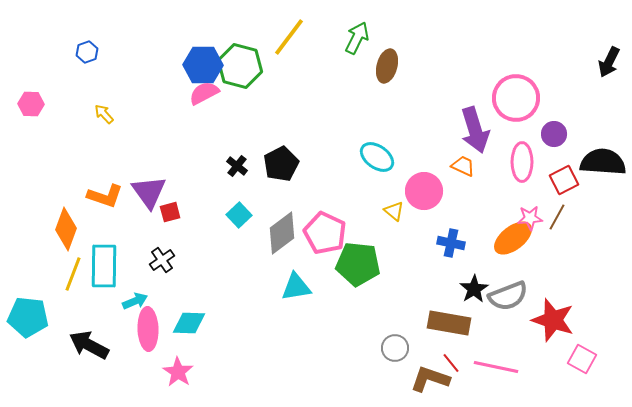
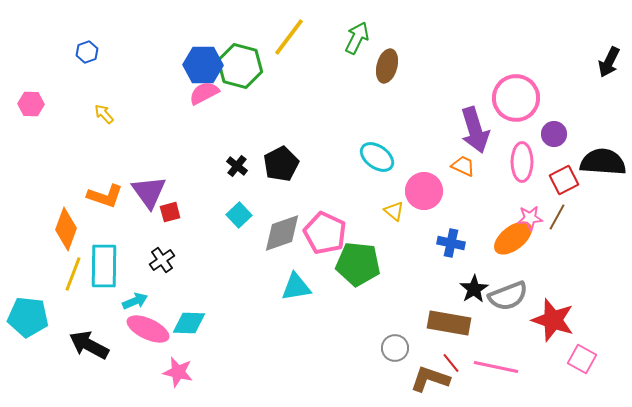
gray diamond at (282, 233): rotated 18 degrees clockwise
pink ellipse at (148, 329): rotated 63 degrees counterclockwise
pink star at (178, 372): rotated 20 degrees counterclockwise
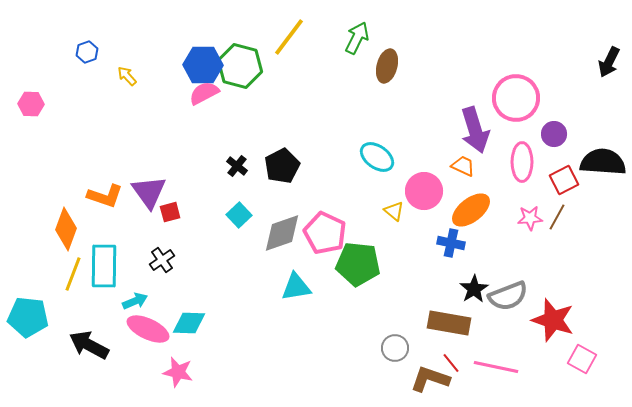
yellow arrow at (104, 114): moved 23 px right, 38 px up
black pentagon at (281, 164): moved 1 px right, 2 px down
orange ellipse at (513, 238): moved 42 px left, 28 px up
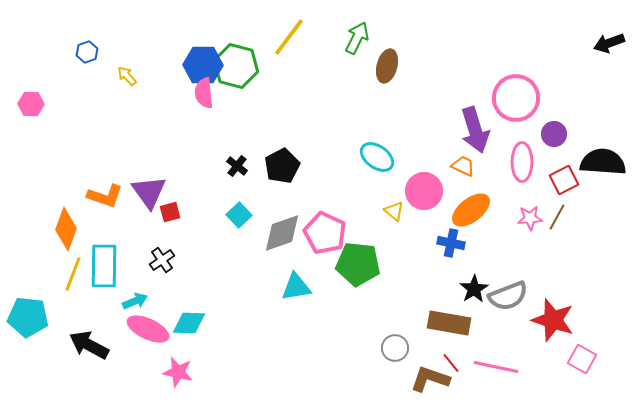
black arrow at (609, 62): moved 19 px up; rotated 44 degrees clockwise
green hexagon at (240, 66): moved 4 px left
pink semicircle at (204, 93): rotated 68 degrees counterclockwise
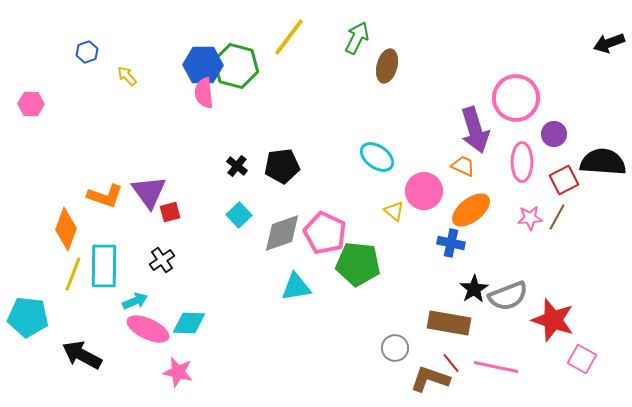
black pentagon at (282, 166): rotated 20 degrees clockwise
black arrow at (89, 345): moved 7 px left, 10 px down
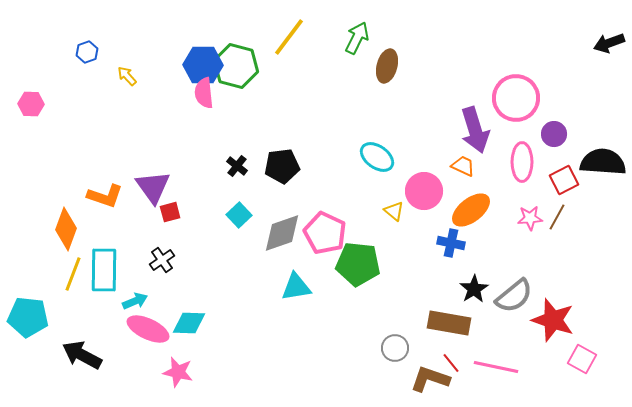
purple triangle at (149, 192): moved 4 px right, 5 px up
cyan rectangle at (104, 266): moved 4 px down
gray semicircle at (508, 296): moved 6 px right; rotated 18 degrees counterclockwise
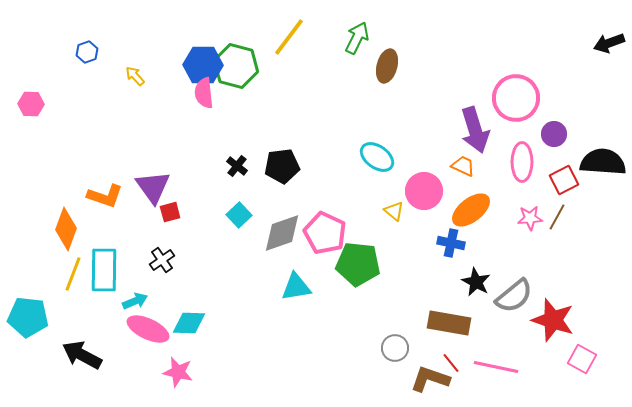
yellow arrow at (127, 76): moved 8 px right
black star at (474, 289): moved 2 px right, 7 px up; rotated 12 degrees counterclockwise
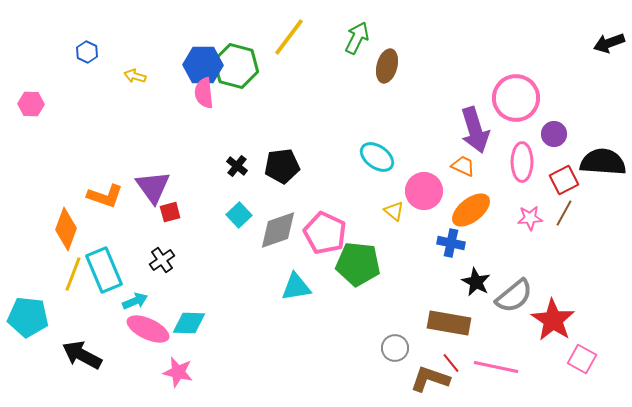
blue hexagon at (87, 52): rotated 15 degrees counterclockwise
yellow arrow at (135, 76): rotated 30 degrees counterclockwise
brown line at (557, 217): moved 7 px right, 4 px up
gray diamond at (282, 233): moved 4 px left, 3 px up
cyan rectangle at (104, 270): rotated 24 degrees counterclockwise
red star at (553, 320): rotated 15 degrees clockwise
